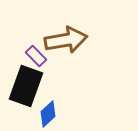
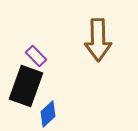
brown arrow: moved 32 px right; rotated 99 degrees clockwise
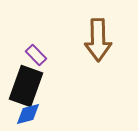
purple rectangle: moved 1 px up
blue diamond: moved 20 px left; rotated 28 degrees clockwise
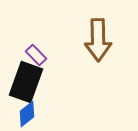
black rectangle: moved 4 px up
blue diamond: moved 1 px left; rotated 24 degrees counterclockwise
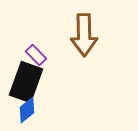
brown arrow: moved 14 px left, 5 px up
blue diamond: moved 4 px up
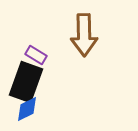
purple rectangle: rotated 15 degrees counterclockwise
blue diamond: moved 1 px up; rotated 12 degrees clockwise
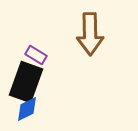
brown arrow: moved 6 px right, 1 px up
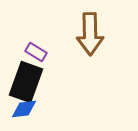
purple rectangle: moved 3 px up
blue diamond: moved 3 px left; rotated 20 degrees clockwise
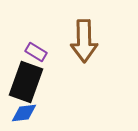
brown arrow: moved 6 px left, 7 px down
blue diamond: moved 4 px down
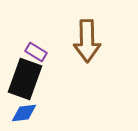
brown arrow: moved 3 px right
black rectangle: moved 1 px left, 3 px up
